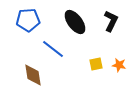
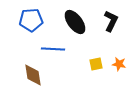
blue pentagon: moved 3 px right
blue line: rotated 35 degrees counterclockwise
orange star: moved 1 px up
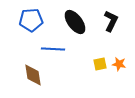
yellow square: moved 4 px right
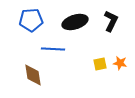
black ellipse: rotated 70 degrees counterclockwise
orange star: moved 1 px right, 1 px up
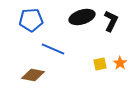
black ellipse: moved 7 px right, 5 px up
blue line: rotated 20 degrees clockwise
orange star: rotated 24 degrees clockwise
brown diamond: rotated 70 degrees counterclockwise
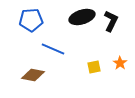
yellow square: moved 6 px left, 3 px down
